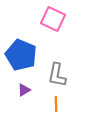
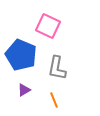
pink square: moved 5 px left, 7 px down
gray L-shape: moved 7 px up
orange line: moved 2 px left, 4 px up; rotated 21 degrees counterclockwise
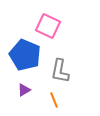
blue pentagon: moved 4 px right
gray L-shape: moved 3 px right, 3 px down
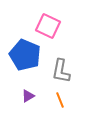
gray L-shape: moved 1 px right
purple triangle: moved 4 px right, 6 px down
orange line: moved 6 px right
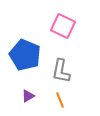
pink square: moved 15 px right
